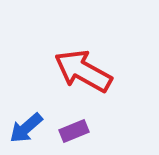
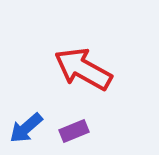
red arrow: moved 2 px up
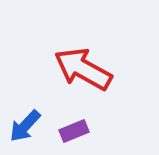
blue arrow: moved 1 px left, 2 px up; rotated 6 degrees counterclockwise
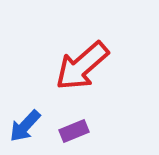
red arrow: moved 1 px left, 3 px up; rotated 70 degrees counterclockwise
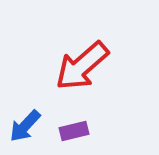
purple rectangle: rotated 8 degrees clockwise
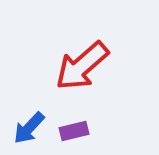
blue arrow: moved 4 px right, 2 px down
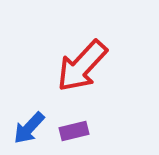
red arrow: rotated 6 degrees counterclockwise
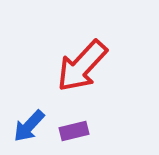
blue arrow: moved 2 px up
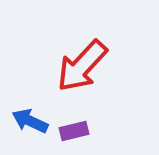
blue arrow: moved 1 px right, 5 px up; rotated 72 degrees clockwise
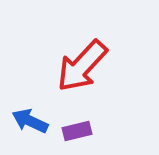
purple rectangle: moved 3 px right
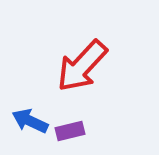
purple rectangle: moved 7 px left
